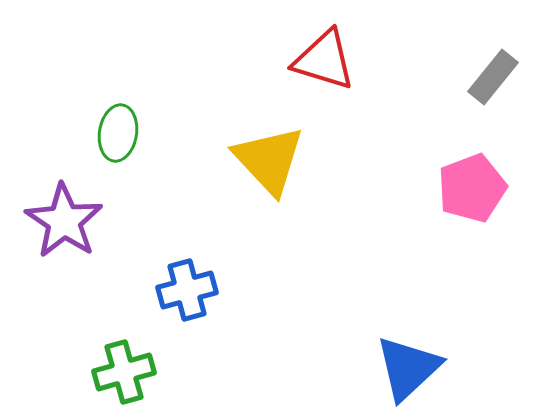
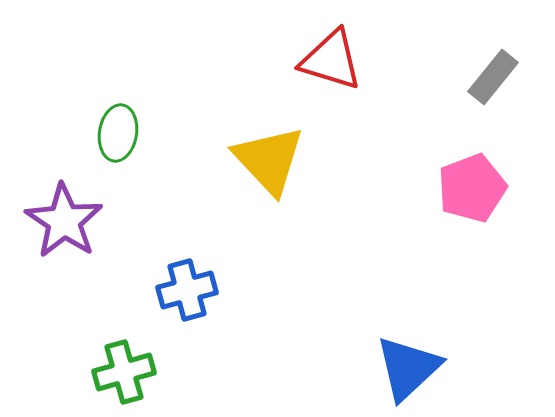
red triangle: moved 7 px right
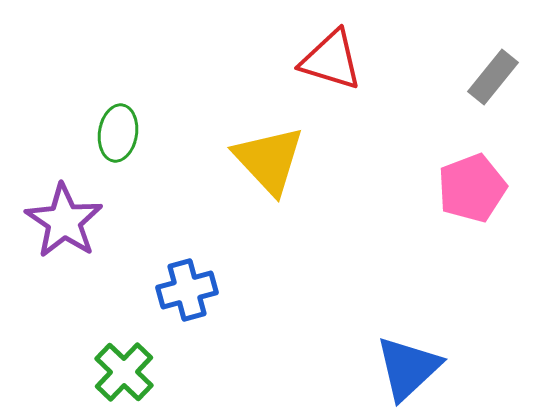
green cross: rotated 30 degrees counterclockwise
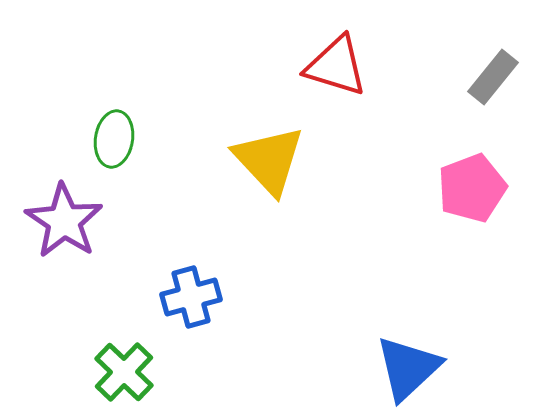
red triangle: moved 5 px right, 6 px down
green ellipse: moved 4 px left, 6 px down
blue cross: moved 4 px right, 7 px down
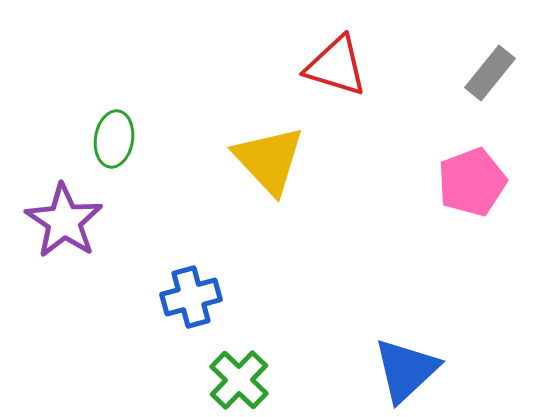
gray rectangle: moved 3 px left, 4 px up
pink pentagon: moved 6 px up
blue triangle: moved 2 px left, 2 px down
green cross: moved 115 px right, 8 px down
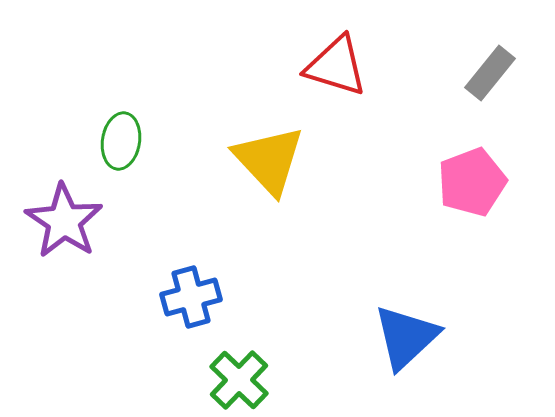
green ellipse: moved 7 px right, 2 px down
blue triangle: moved 33 px up
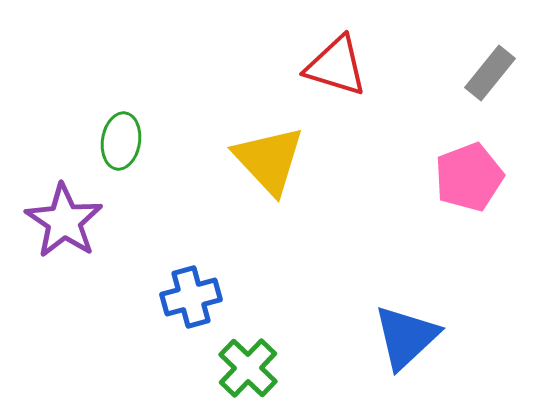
pink pentagon: moved 3 px left, 5 px up
green cross: moved 9 px right, 12 px up
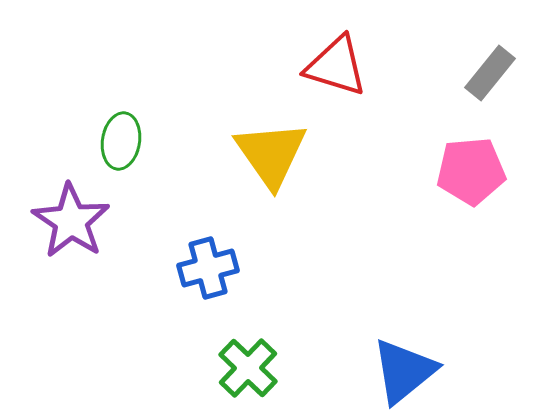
yellow triangle: moved 2 px right, 6 px up; rotated 8 degrees clockwise
pink pentagon: moved 2 px right, 6 px up; rotated 16 degrees clockwise
purple star: moved 7 px right
blue cross: moved 17 px right, 29 px up
blue triangle: moved 2 px left, 34 px down; rotated 4 degrees clockwise
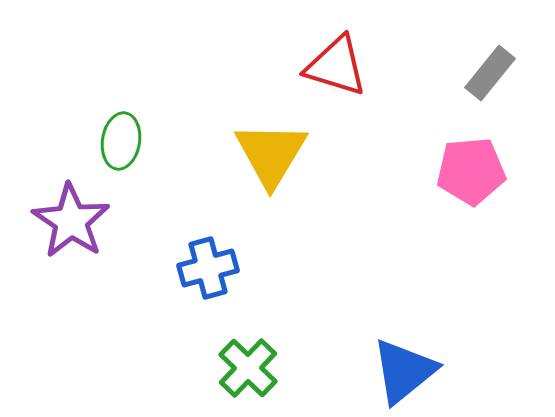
yellow triangle: rotated 6 degrees clockwise
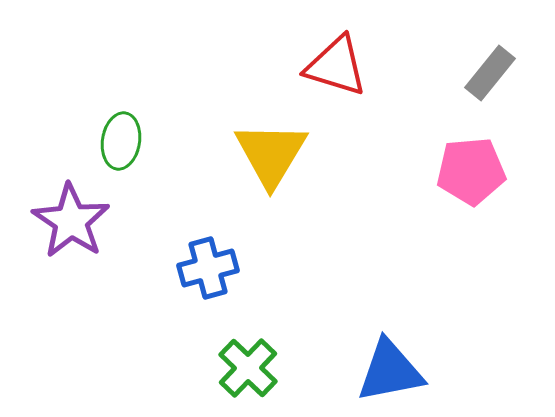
blue triangle: moved 14 px left; rotated 28 degrees clockwise
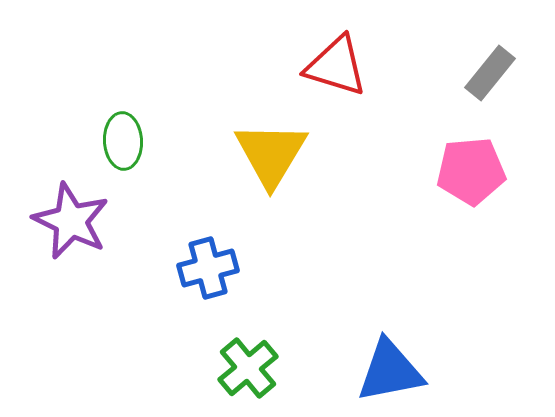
green ellipse: moved 2 px right; rotated 12 degrees counterclockwise
purple star: rotated 8 degrees counterclockwise
green cross: rotated 6 degrees clockwise
